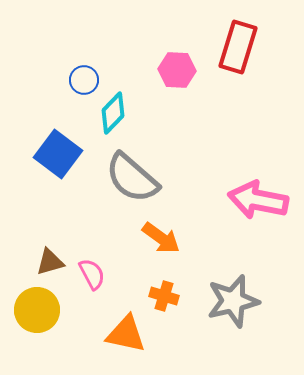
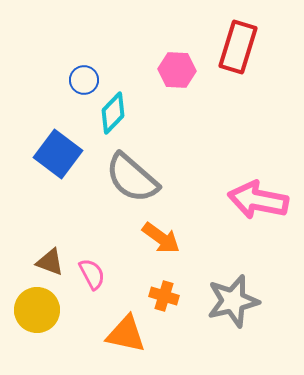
brown triangle: rotated 36 degrees clockwise
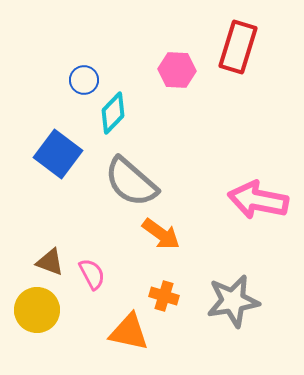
gray semicircle: moved 1 px left, 4 px down
orange arrow: moved 4 px up
gray star: rotated 4 degrees clockwise
orange triangle: moved 3 px right, 2 px up
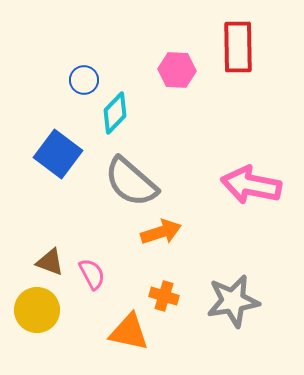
red rectangle: rotated 18 degrees counterclockwise
cyan diamond: moved 2 px right
pink arrow: moved 7 px left, 15 px up
orange arrow: moved 2 px up; rotated 54 degrees counterclockwise
